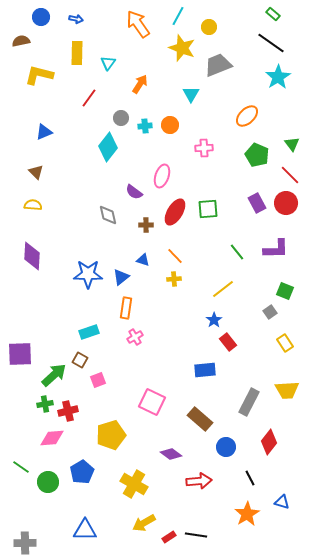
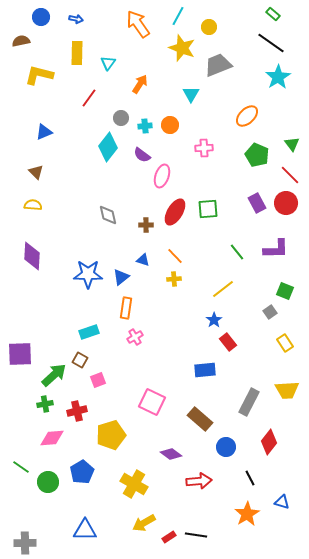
purple semicircle at (134, 192): moved 8 px right, 37 px up
red cross at (68, 411): moved 9 px right
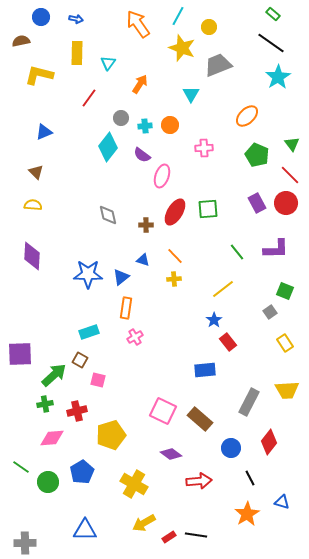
pink square at (98, 380): rotated 35 degrees clockwise
pink square at (152, 402): moved 11 px right, 9 px down
blue circle at (226, 447): moved 5 px right, 1 px down
